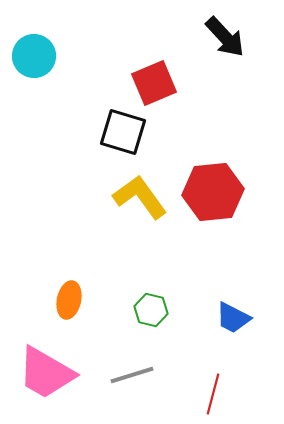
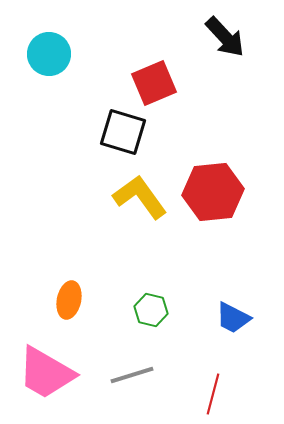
cyan circle: moved 15 px right, 2 px up
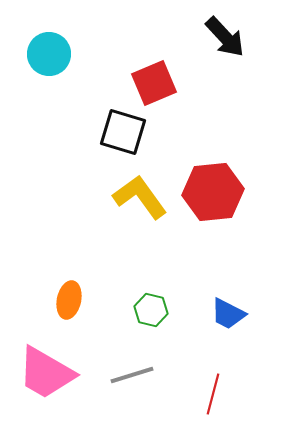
blue trapezoid: moved 5 px left, 4 px up
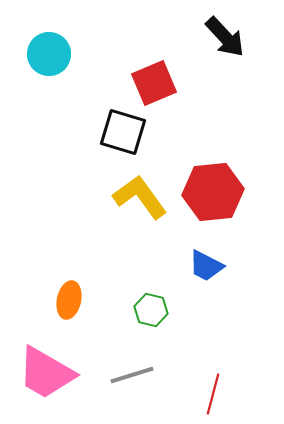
blue trapezoid: moved 22 px left, 48 px up
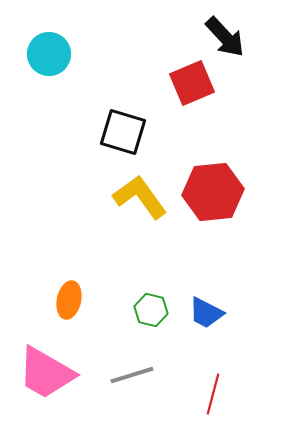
red square: moved 38 px right
blue trapezoid: moved 47 px down
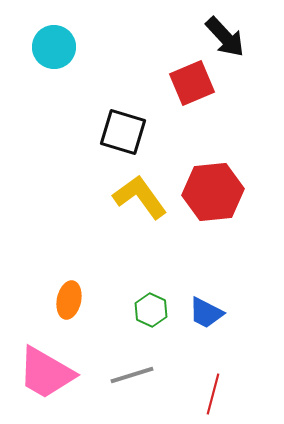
cyan circle: moved 5 px right, 7 px up
green hexagon: rotated 12 degrees clockwise
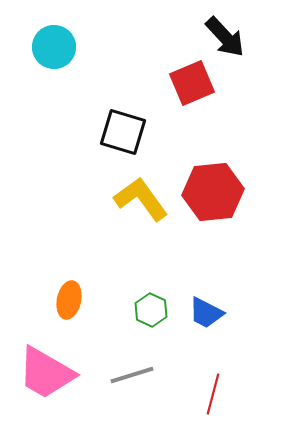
yellow L-shape: moved 1 px right, 2 px down
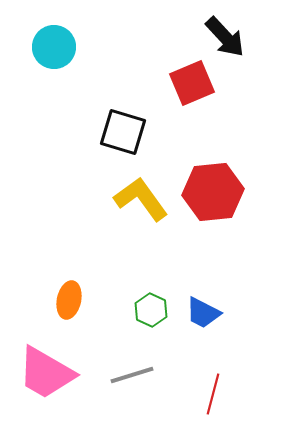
blue trapezoid: moved 3 px left
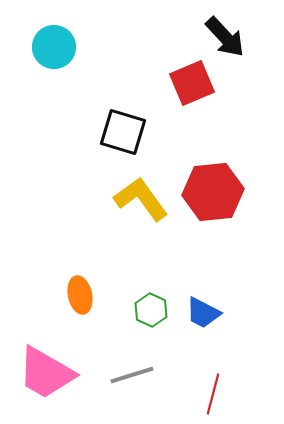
orange ellipse: moved 11 px right, 5 px up; rotated 24 degrees counterclockwise
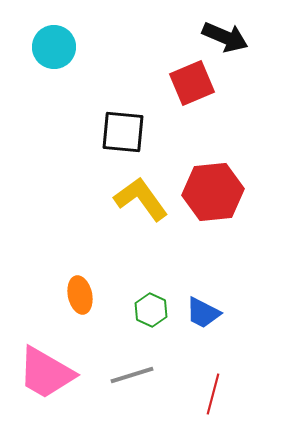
black arrow: rotated 24 degrees counterclockwise
black square: rotated 12 degrees counterclockwise
